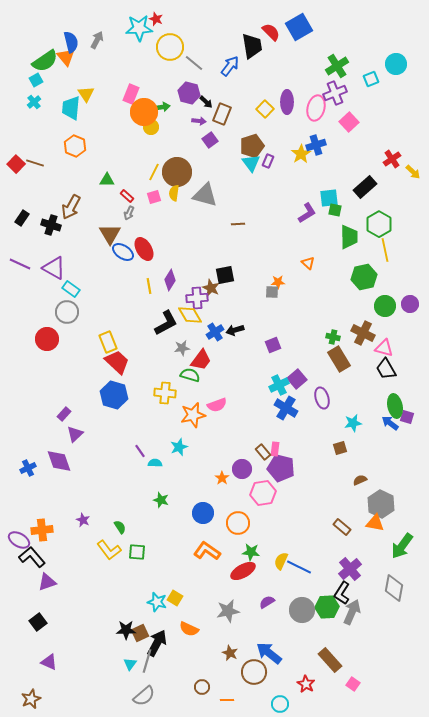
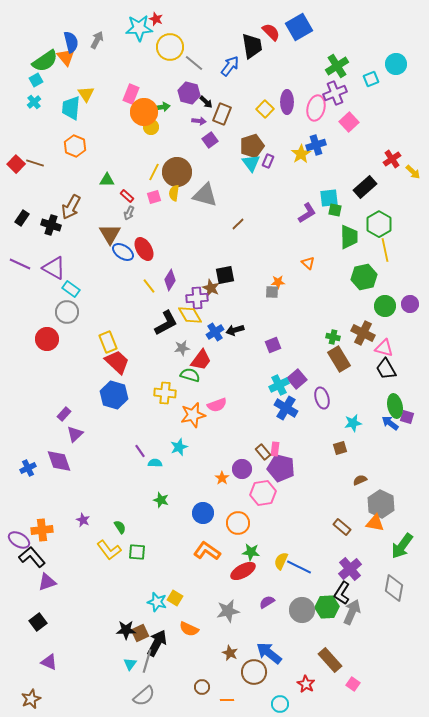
brown line at (238, 224): rotated 40 degrees counterclockwise
yellow line at (149, 286): rotated 28 degrees counterclockwise
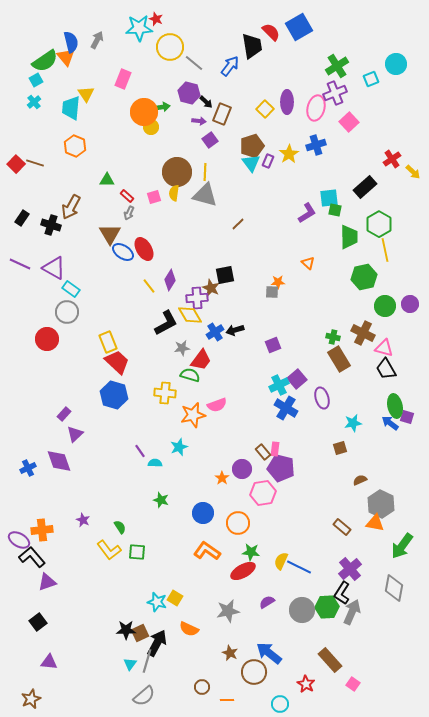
pink rectangle at (131, 94): moved 8 px left, 15 px up
yellow star at (301, 154): moved 12 px left
yellow line at (154, 172): moved 51 px right; rotated 24 degrees counterclockwise
purple triangle at (49, 662): rotated 18 degrees counterclockwise
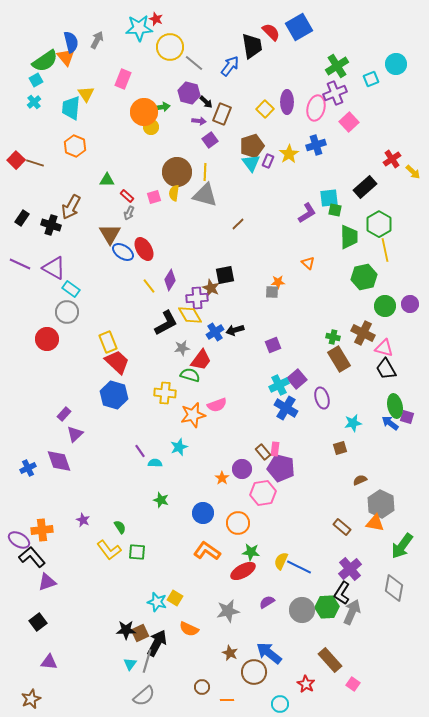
red square at (16, 164): moved 4 px up
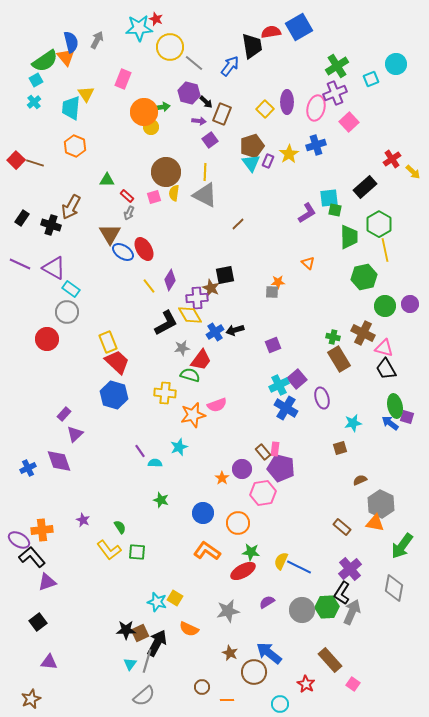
red semicircle at (271, 32): rotated 54 degrees counterclockwise
brown circle at (177, 172): moved 11 px left
gray triangle at (205, 195): rotated 12 degrees clockwise
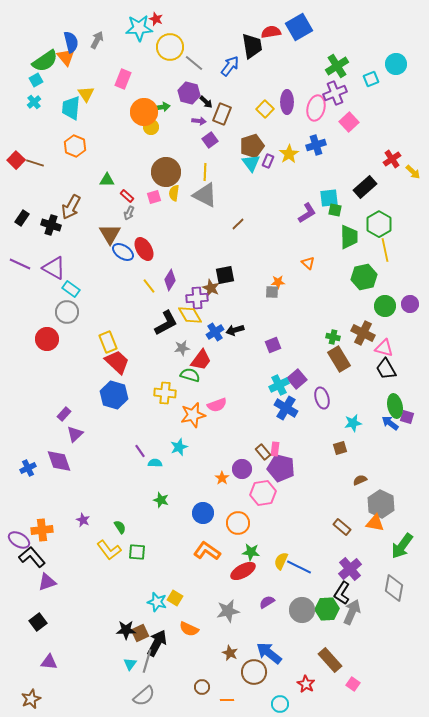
green hexagon at (327, 607): moved 2 px down
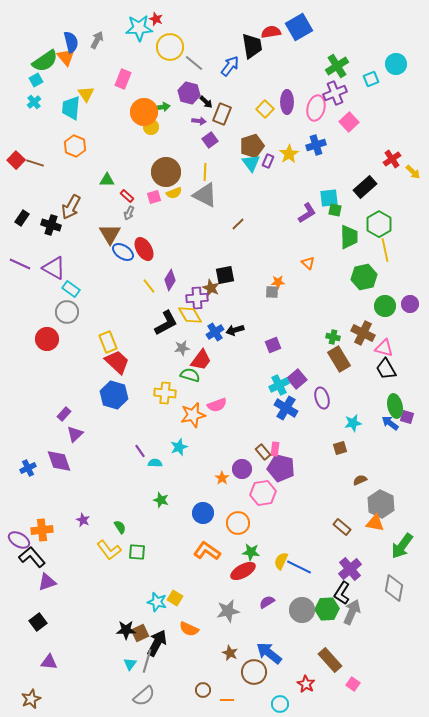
yellow semicircle at (174, 193): rotated 119 degrees counterclockwise
brown circle at (202, 687): moved 1 px right, 3 px down
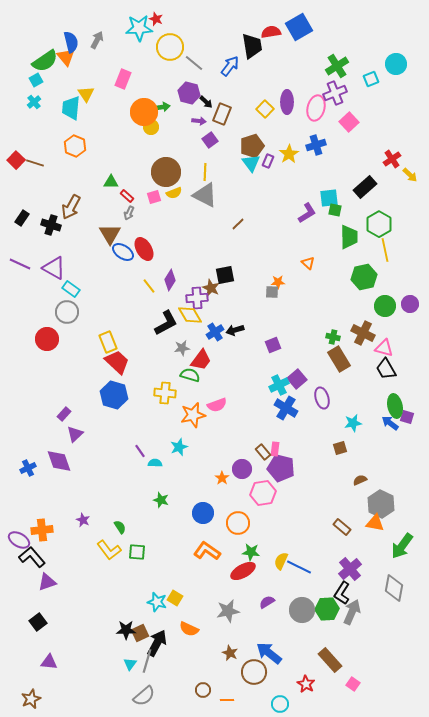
yellow arrow at (413, 172): moved 3 px left, 3 px down
green triangle at (107, 180): moved 4 px right, 2 px down
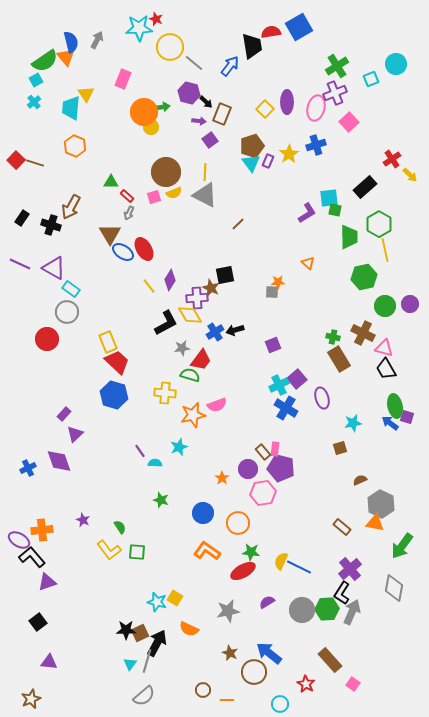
purple circle at (242, 469): moved 6 px right
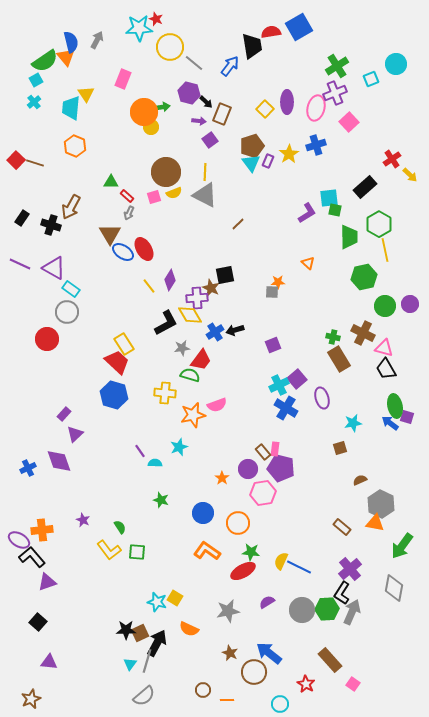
yellow rectangle at (108, 342): moved 16 px right, 2 px down; rotated 10 degrees counterclockwise
black square at (38, 622): rotated 12 degrees counterclockwise
